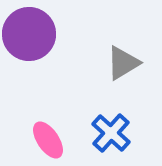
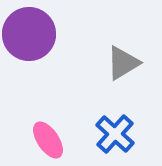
blue cross: moved 4 px right, 1 px down
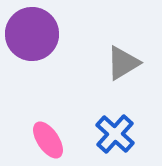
purple circle: moved 3 px right
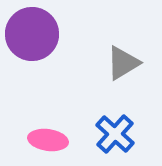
pink ellipse: rotated 48 degrees counterclockwise
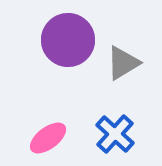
purple circle: moved 36 px right, 6 px down
pink ellipse: moved 2 px up; rotated 45 degrees counterclockwise
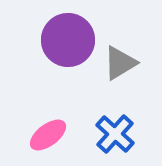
gray triangle: moved 3 px left
pink ellipse: moved 3 px up
